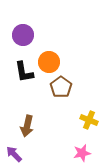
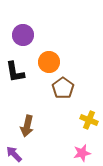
black L-shape: moved 9 px left
brown pentagon: moved 2 px right, 1 px down
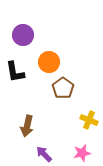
purple arrow: moved 30 px right
